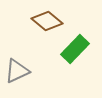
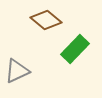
brown diamond: moved 1 px left, 1 px up
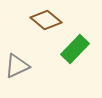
gray triangle: moved 5 px up
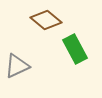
green rectangle: rotated 72 degrees counterclockwise
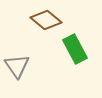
gray triangle: rotated 40 degrees counterclockwise
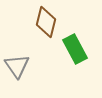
brown diamond: moved 2 px down; rotated 64 degrees clockwise
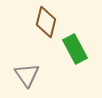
gray triangle: moved 10 px right, 9 px down
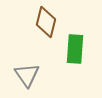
green rectangle: rotated 32 degrees clockwise
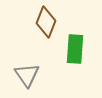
brown diamond: rotated 8 degrees clockwise
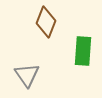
green rectangle: moved 8 px right, 2 px down
